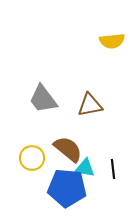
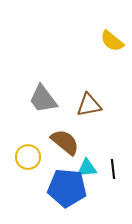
yellow semicircle: rotated 45 degrees clockwise
brown triangle: moved 1 px left
brown semicircle: moved 3 px left, 7 px up
yellow circle: moved 4 px left, 1 px up
cyan triangle: moved 2 px right; rotated 15 degrees counterclockwise
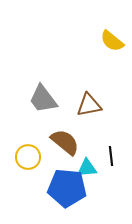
black line: moved 2 px left, 13 px up
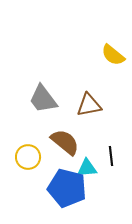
yellow semicircle: moved 1 px right, 14 px down
blue pentagon: rotated 9 degrees clockwise
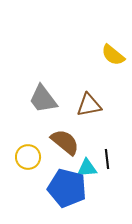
black line: moved 4 px left, 3 px down
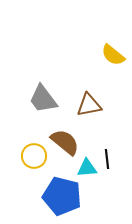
yellow circle: moved 6 px right, 1 px up
blue pentagon: moved 5 px left, 8 px down
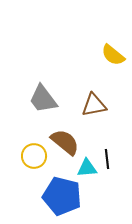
brown triangle: moved 5 px right
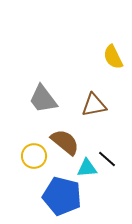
yellow semicircle: moved 2 px down; rotated 25 degrees clockwise
black line: rotated 42 degrees counterclockwise
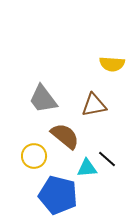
yellow semicircle: moved 1 px left, 7 px down; rotated 60 degrees counterclockwise
brown semicircle: moved 6 px up
blue pentagon: moved 4 px left, 1 px up
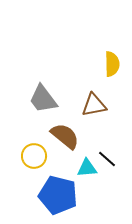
yellow semicircle: rotated 95 degrees counterclockwise
